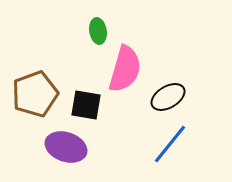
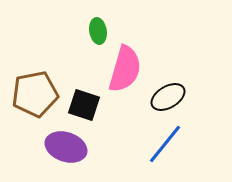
brown pentagon: rotated 9 degrees clockwise
black square: moved 2 px left; rotated 8 degrees clockwise
blue line: moved 5 px left
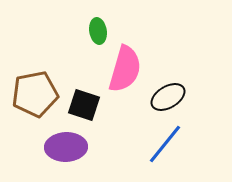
purple ellipse: rotated 21 degrees counterclockwise
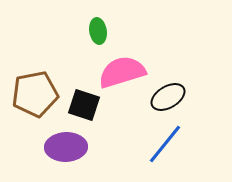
pink semicircle: moved 3 px left, 3 px down; rotated 123 degrees counterclockwise
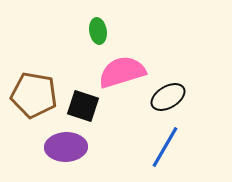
brown pentagon: moved 1 px left, 1 px down; rotated 21 degrees clockwise
black square: moved 1 px left, 1 px down
blue line: moved 3 px down; rotated 9 degrees counterclockwise
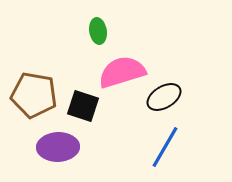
black ellipse: moved 4 px left
purple ellipse: moved 8 px left
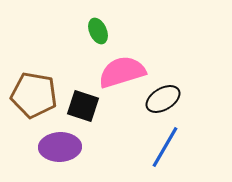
green ellipse: rotated 15 degrees counterclockwise
black ellipse: moved 1 px left, 2 px down
purple ellipse: moved 2 px right
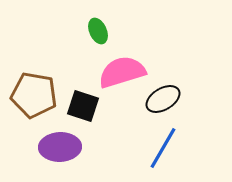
blue line: moved 2 px left, 1 px down
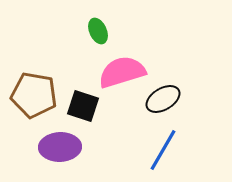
blue line: moved 2 px down
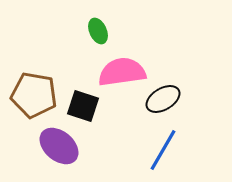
pink semicircle: rotated 9 degrees clockwise
purple ellipse: moved 1 px left, 1 px up; rotated 42 degrees clockwise
